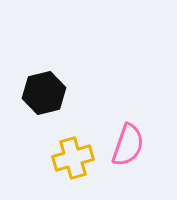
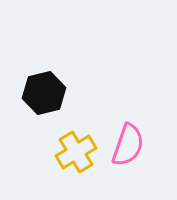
yellow cross: moved 3 px right, 6 px up; rotated 15 degrees counterclockwise
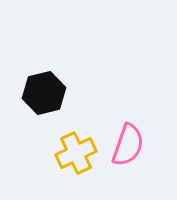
yellow cross: moved 1 px down; rotated 6 degrees clockwise
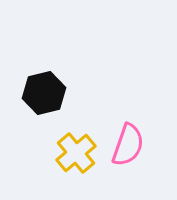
yellow cross: rotated 15 degrees counterclockwise
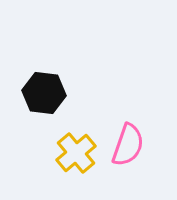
black hexagon: rotated 21 degrees clockwise
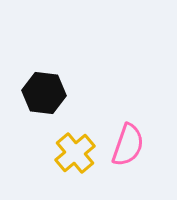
yellow cross: moved 1 px left
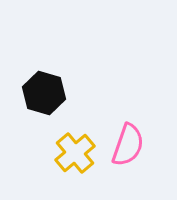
black hexagon: rotated 9 degrees clockwise
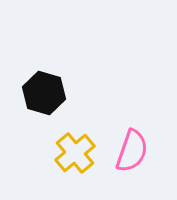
pink semicircle: moved 4 px right, 6 px down
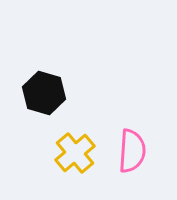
pink semicircle: rotated 15 degrees counterclockwise
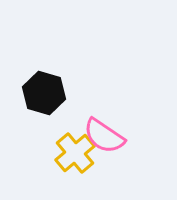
pink semicircle: moved 28 px left, 15 px up; rotated 120 degrees clockwise
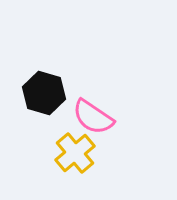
pink semicircle: moved 11 px left, 19 px up
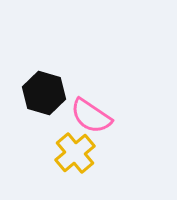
pink semicircle: moved 2 px left, 1 px up
